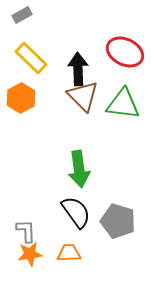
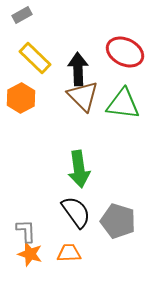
yellow rectangle: moved 4 px right
orange star: rotated 25 degrees clockwise
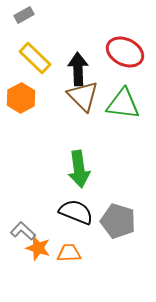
gray rectangle: moved 2 px right
black semicircle: rotated 32 degrees counterclockwise
gray L-shape: moved 3 px left; rotated 45 degrees counterclockwise
orange star: moved 8 px right, 6 px up
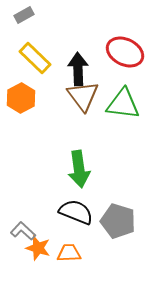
brown triangle: rotated 8 degrees clockwise
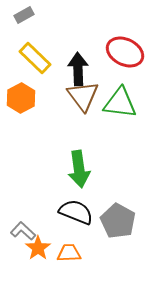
green triangle: moved 3 px left, 1 px up
gray pentagon: rotated 12 degrees clockwise
orange star: rotated 20 degrees clockwise
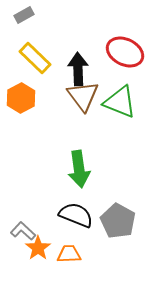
green triangle: moved 1 px up; rotated 15 degrees clockwise
black semicircle: moved 3 px down
orange trapezoid: moved 1 px down
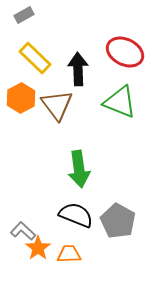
brown triangle: moved 26 px left, 9 px down
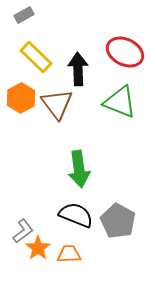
yellow rectangle: moved 1 px right, 1 px up
brown triangle: moved 1 px up
gray L-shape: rotated 100 degrees clockwise
